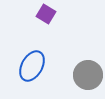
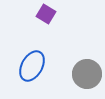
gray circle: moved 1 px left, 1 px up
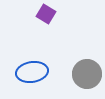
blue ellipse: moved 6 px down; rotated 52 degrees clockwise
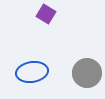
gray circle: moved 1 px up
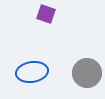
purple square: rotated 12 degrees counterclockwise
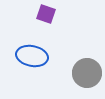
blue ellipse: moved 16 px up; rotated 20 degrees clockwise
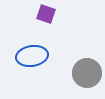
blue ellipse: rotated 20 degrees counterclockwise
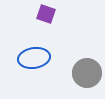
blue ellipse: moved 2 px right, 2 px down
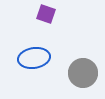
gray circle: moved 4 px left
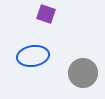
blue ellipse: moved 1 px left, 2 px up
